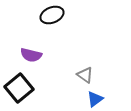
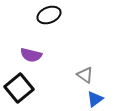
black ellipse: moved 3 px left
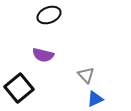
purple semicircle: moved 12 px right
gray triangle: moved 1 px right; rotated 12 degrees clockwise
blue triangle: rotated 12 degrees clockwise
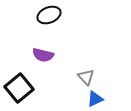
gray triangle: moved 2 px down
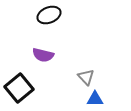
blue triangle: rotated 24 degrees clockwise
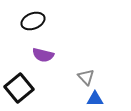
black ellipse: moved 16 px left, 6 px down
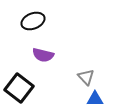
black square: rotated 12 degrees counterclockwise
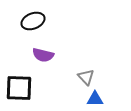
black square: rotated 36 degrees counterclockwise
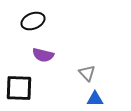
gray triangle: moved 1 px right, 4 px up
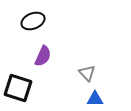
purple semicircle: moved 1 px down; rotated 80 degrees counterclockwise
black square: moved 1 px left; rotated 16 degrees clockwise
